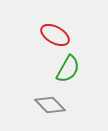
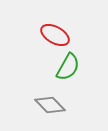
green semicircle: moved 2 px up
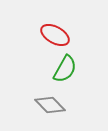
green semicircle: moved 3 px left, 2 px down
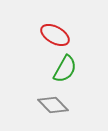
gray diamond: moved 3 px right
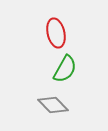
red ellipse: moved 1 px right, 2 px up; rotated 48 degrees clockwise
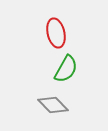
green semicircle: moved 1 px right
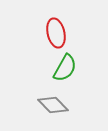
green semicircle: moved 1 px left, 1 px up
